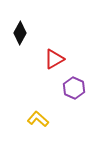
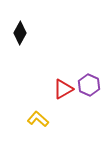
red triangle: moved 9 px right, 30 px down
purple hexagon: moved 15 px right, 3 px up
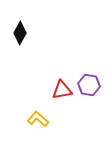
purple hexagon: rotated 15 degrees counterclockwise
red triangle: moved 1 px left, 1 px down; rotated 20 degrees clockwise
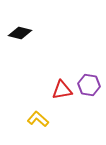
black diamond: rotated 75 degrees clockwise
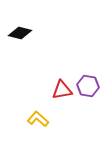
purple hexagon: moved 1 px left, 1 px down
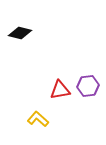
purple hexagon: rotated 15 degrees counterclockwise
red triangle: moved 2 px left
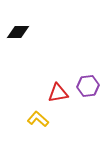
black diamond: moved 2 px left, 1 px up; rotated 15 degrees counterclockwise
red triangle: moved 2 px left, 3 px down
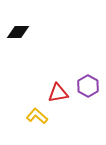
purple hexagon: rotated 25 degrees counterclockwise
yellow L-shape: moved 1 px left, 3 px up
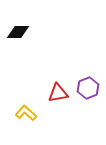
purple hexagon: moved 2 px down; rotated 10 degrees clockwise
yellow L-shape: moved 11 px left, 3 px up
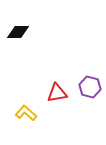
purple hexagon: moved 2 px right, 1 px up; rotated 25 degrees counterclockwise
red triangle: moved 1 px left
